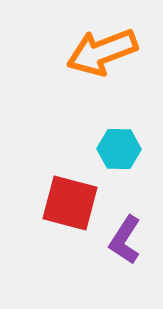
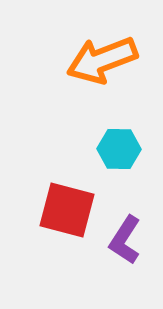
orange arrow: moved 8 px down
red square: moved 3 px left, 7 px down
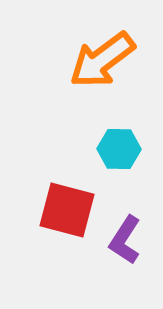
orange arrow: rotated 16 degrees counterclockwise
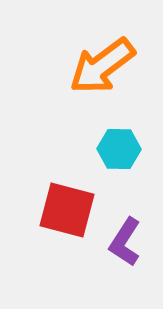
orange arrow: moved 6 px down
purple L-shape: moved 2 px down
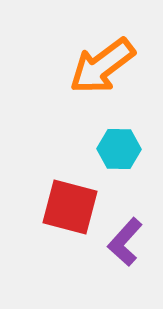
red square: moved 3 px right, 3 px up
purple L-shape: rotated 9 degrees clockwise
